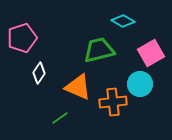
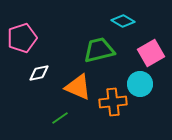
white diamond: rotated 45 degrees clockwise
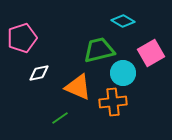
cyan circle: moved 17 px left, 11 px up
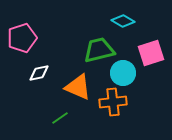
pink square: rotated 12 degrees clockwise
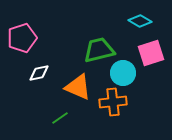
cyan diamond: moved 17 px right
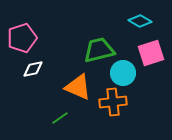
white diamond: moved 6 px left, 4 px up
